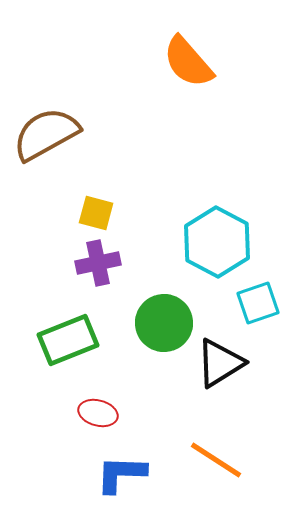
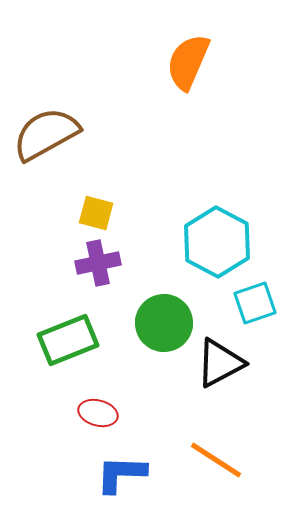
orange semicircle: rotated 64 degrees clockwise
cyan square: moved 3 px left
black triangle: rotated 4 degrees clockwise
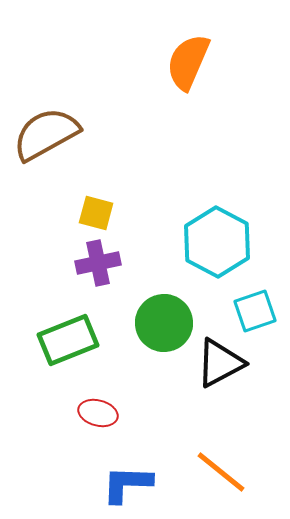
cyan square: moved 8 px down
orange line: moved 5 px right, 12 px down; rotated 6 degrees clockwise
blue L-shape: moved 6 px right, 10 px down
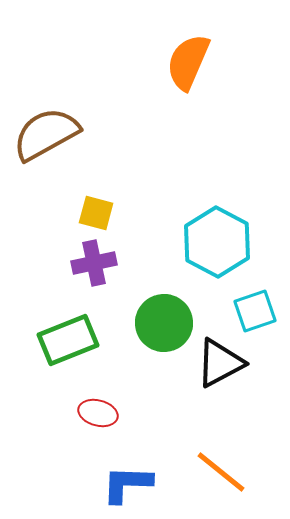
purple cross: moved 4 px left
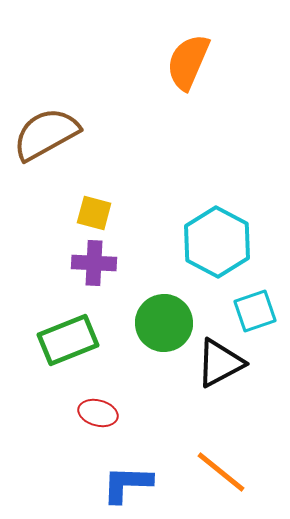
yellow square: moved 2 px left
purple cross: rotated 15 degrees clockwise
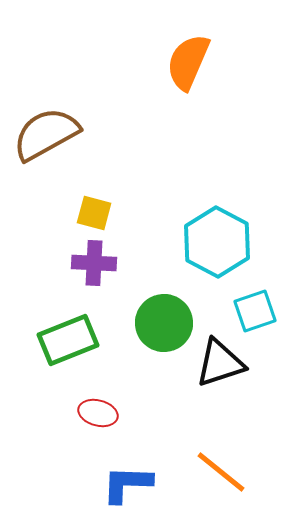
black triangle: rotated 10 degrees clockwise
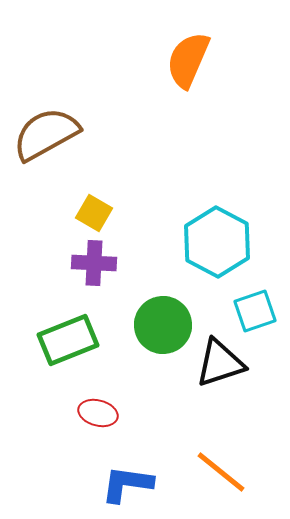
orange semicircle: moved 2 px up
yellow square: rotated 15 degrees clockwise
green circle: moved 1 px left, 2 px down
blue L-shape: rotated 6 degrees clockwise
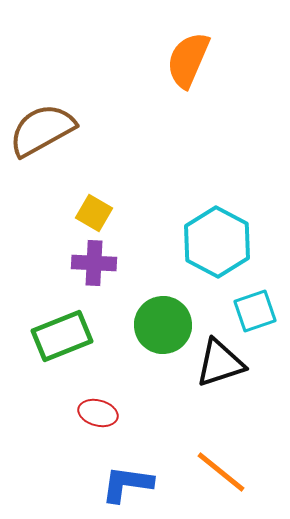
brown semicircle: moved 4 px left, 4 px up
green rectangle: moved 6 px left, 4 px up
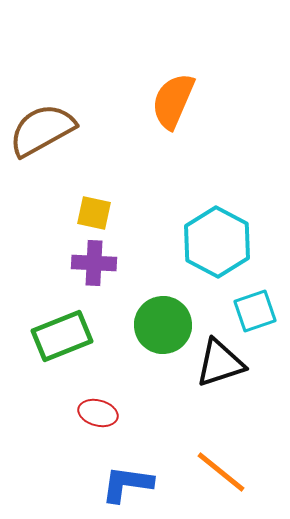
orange semicircle: moved 15 px left, 41 px down
yellow square: rotated 18 degrees counterclockwise
